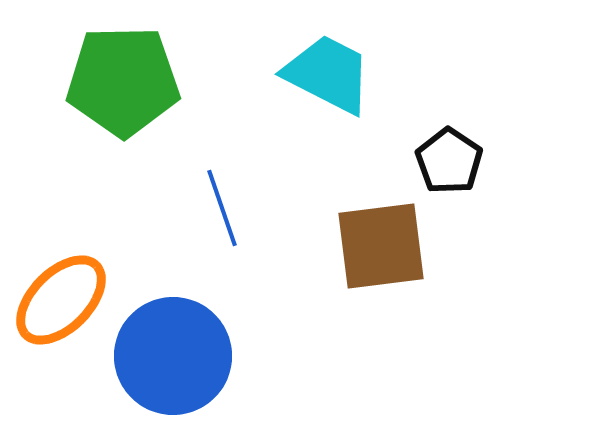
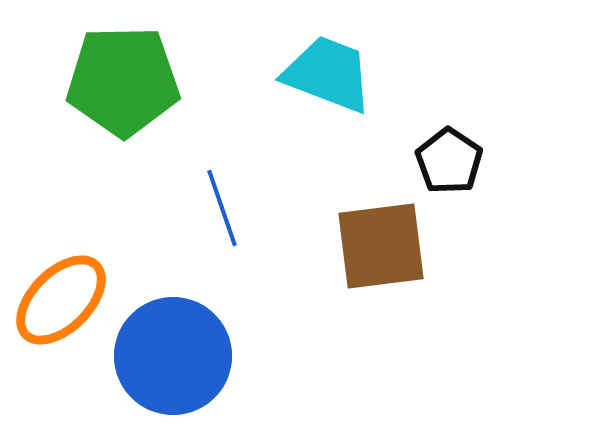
cyan trapezoid: rotated 6 degrees counterclockwise
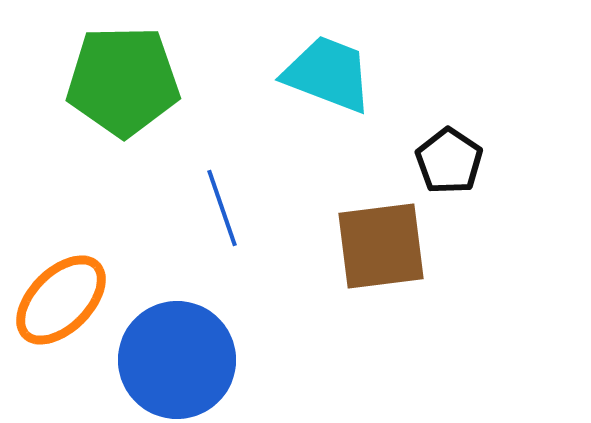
blue circle: moved 4 px right, 4 px down
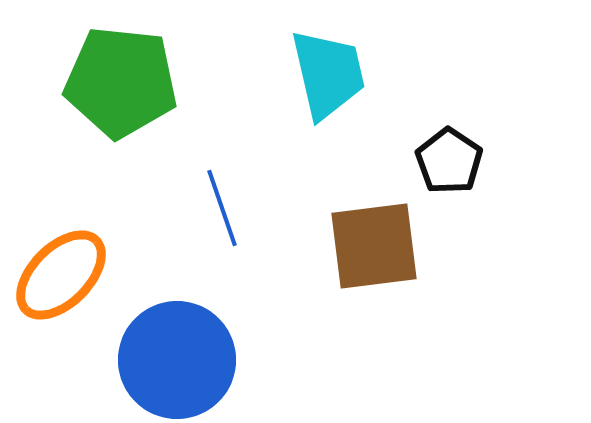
cyan trapezoid: rotated 56 degrees clockwise
green pentagon: moved 2 px left, 1 px down; rotated 7 degrees clockwise
brown square: moved 7 px left
orange ellipse: moved 25 px up
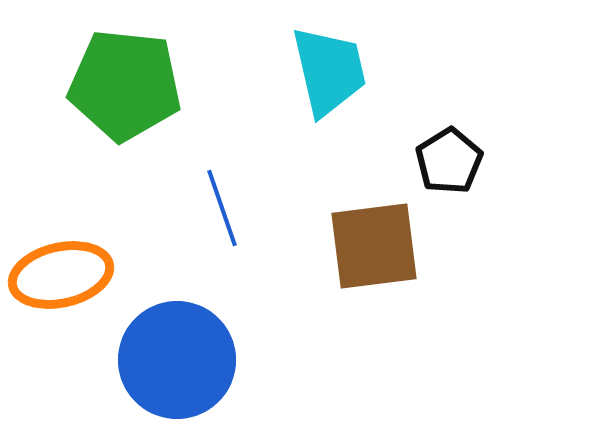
cyan trapezoid: moved 1 px right, 3 px up
green pentagon: moved 4 px right, 3 px down
black pentagon: rotated 6 degrees clockwise
orange ellipse: rotated 32 degrees clockwise
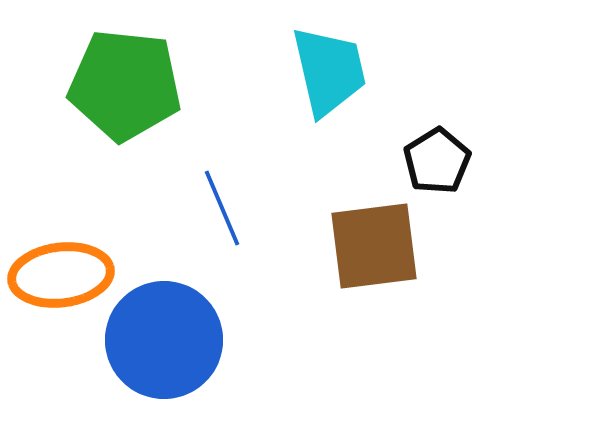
black pentagon: moved 12 px left
blue line: rotated 4 degrees counterclockwise
orange ellipse: rotated 6 degrees clockwise
blue circle: moved 13 px left, 20 px up
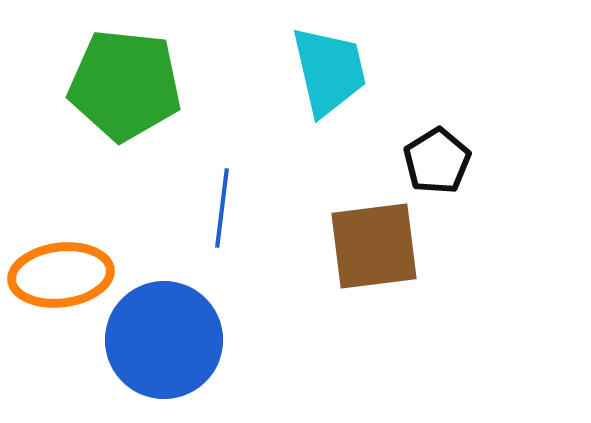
blue line: rotated 30 degrees clockwise
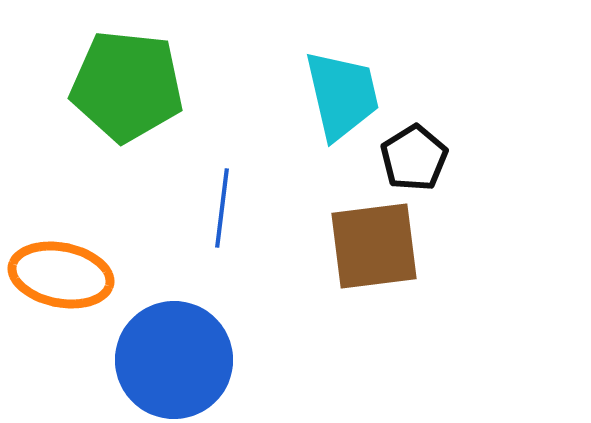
cyan trapezoid: moved 13 px right, 24 px down
green pentagon: moved 2 px right, 1 px down
black pentagon: moved 23 px left, 3 px up
orange ellipse: rotated 18 degrees clockwise
blue circle: moved 10 px right, 20 px down
